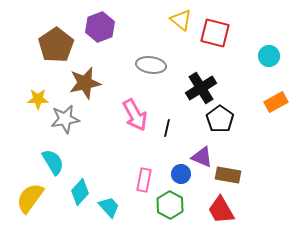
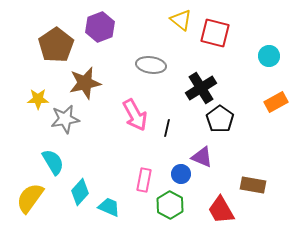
brown rectangle: moved 25 px right, 10 px down
cyan trapezoid: rotated 25 degrees counterclockwise
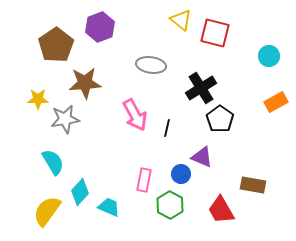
brown star: rotated 8 degrees clockwise
yellow semicircle: moved 17 px right, 13 px down
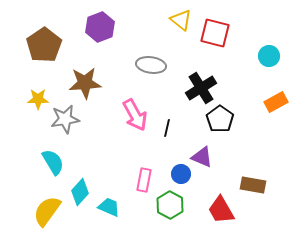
brown pentagon: moved 12 px left
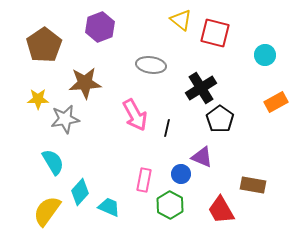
cyan circle: moved 4 px left, 1 px up
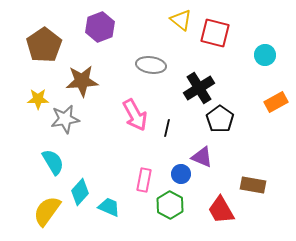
brown star: moved 3 px left, 2 px up
black cross: moved 2 px left
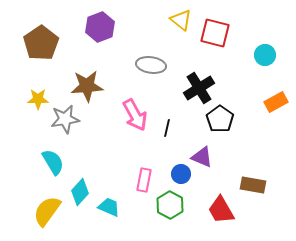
brown pentagon: moved 3 px left, 2 px up
brown star: moved 5 px right, 5 px down
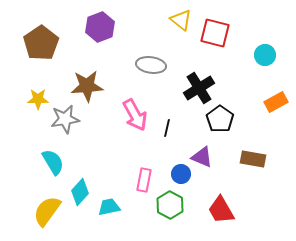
brown rectangle: moved 26 px up
cyan trapezoid: rotated 35 degrees counterclockwise
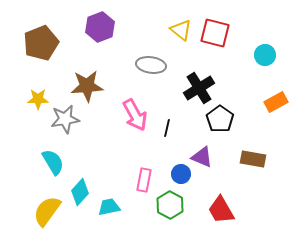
yellow triangle: moved 10 px down
brown pentagon: rotated 12 degrees clockwise
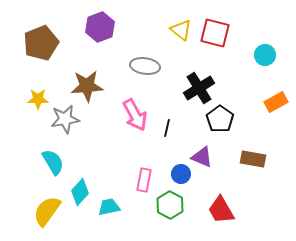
gray ellipse: moved 6 px left, 1 px down
